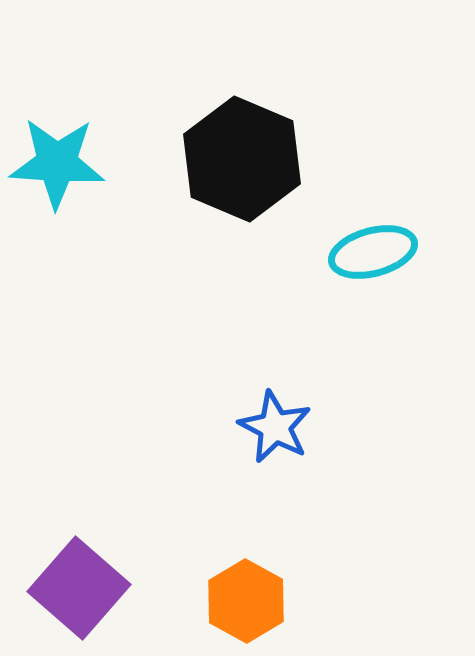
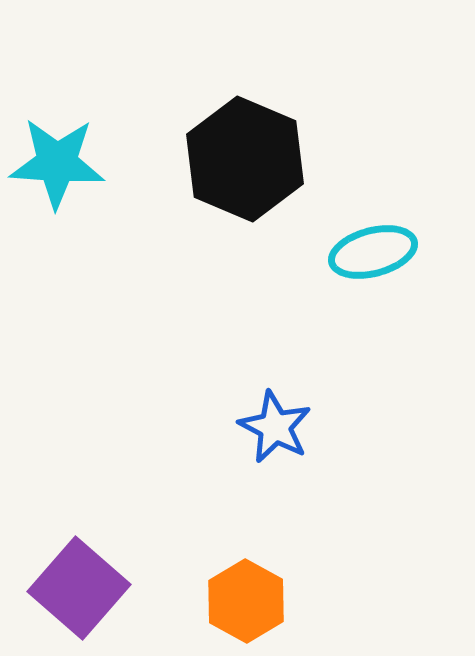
black hexagon: moved 3 px right
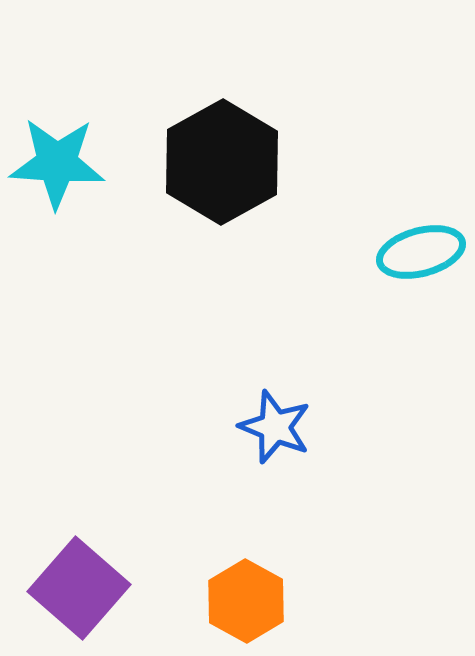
black hexagon: moved 23 px left, 3 px down; rotated 8 degrees clockwise
cyan ellipse: moved 48 px right
blue star: rotated 6 degrees counterclockwise
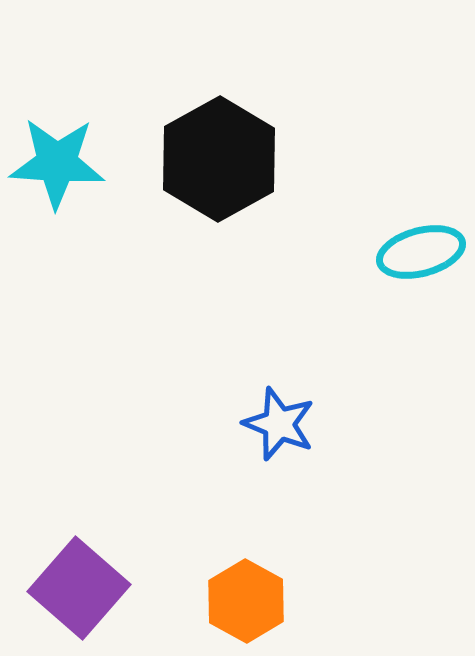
black hexagon: moved 3 px left, 3 px up
blue star: moved 4 px right, 3 px up
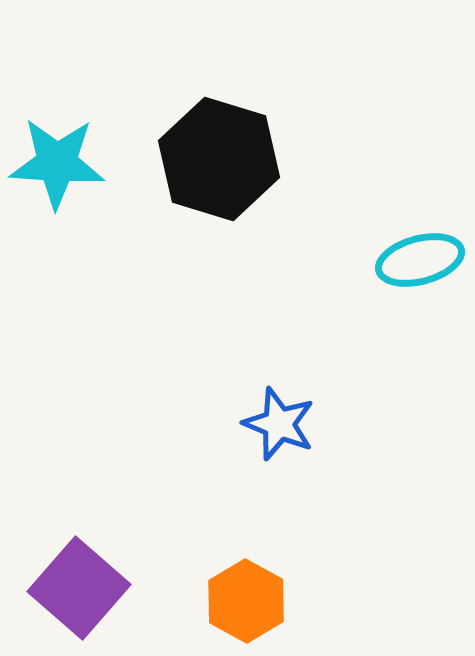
black hexagon: rotated 14 degrees counterclockwise
cyan ellipse: moved 1 px left, 8 px down
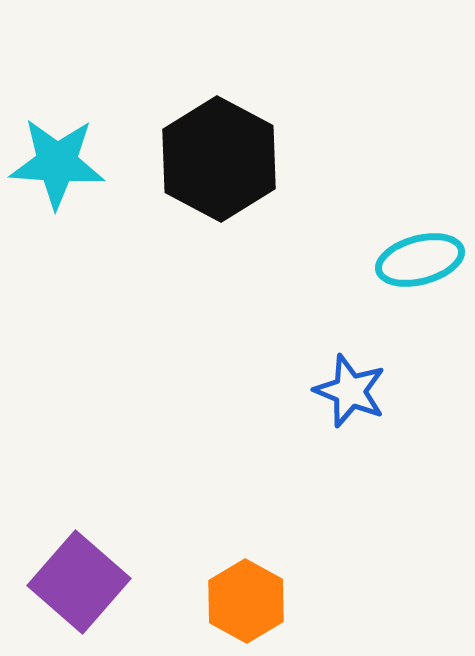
black hexagon: rotated 11 degrees clockwise
blue star: moved 71 px right, 33 px up
purple square: moved 6 px up
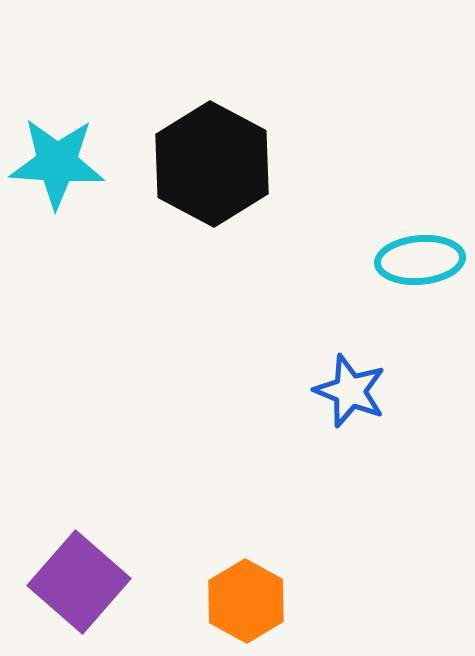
black hexagon: moved 7 px left, 5 px down
cyan ellipse: rotated 10 degrees clockwise
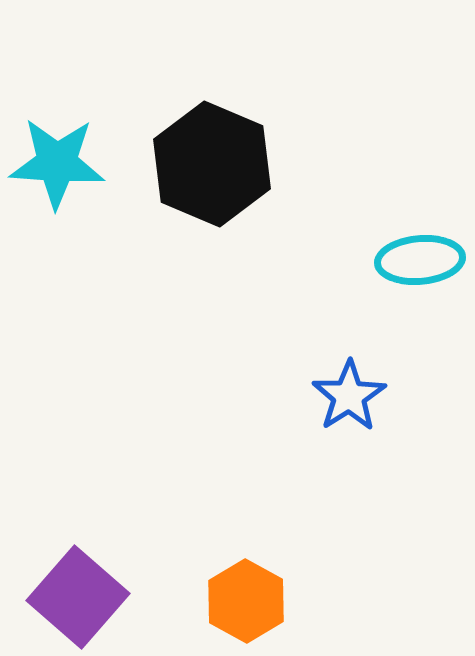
black hexagon: rotated 5 degrees counterclockwise
blue star: moved 1 px left, 5 px down; rotated 18 degrees clockwise
purple square: moved 1 px left, 15 px down
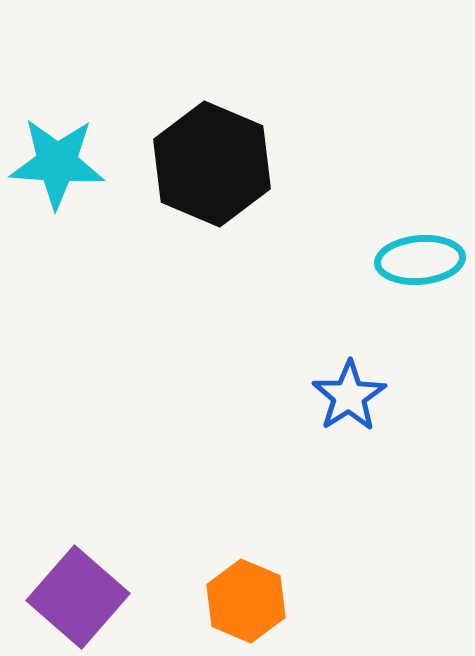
orange hexagon: rotated 6 degrees counterclockwise
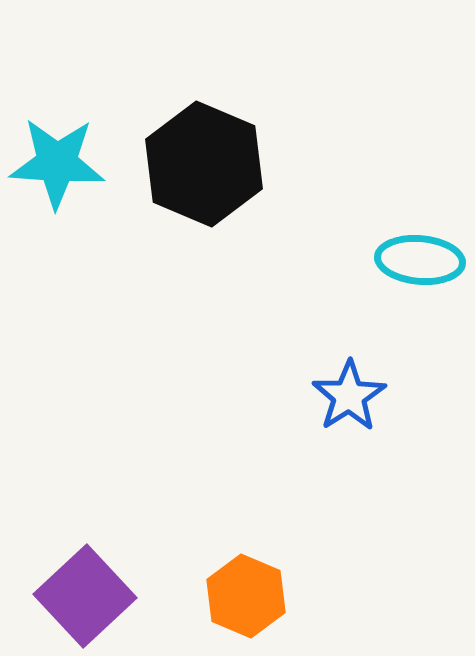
black hexagon: moved 8 px left
cyan ellipse: rotated 10 degrees clockwise
purple square: moved 7 px right, 1 px up; rotated 6 degrees clockwise
orange hexagon: moved 5 px up
